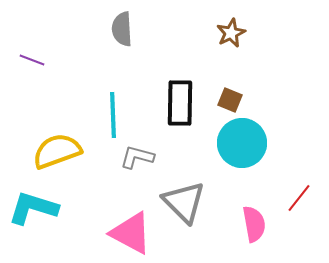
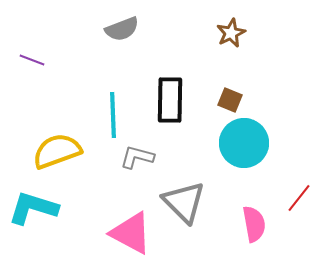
gray semicircle: rotated 108 degrees counterclockwise
black rectangle: moved 10 px left, 3 px up
cyan circle: moved 2 px right
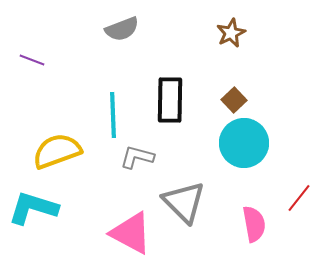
brown square: moved 4 px right; rotated 25 degrees clockwise
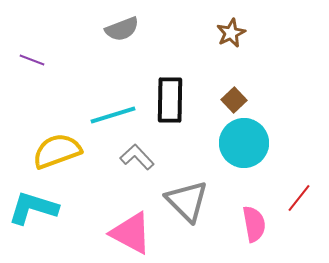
cyan line: rotated 75 degrees clockwise
gray L-shape: rotated 32 degrees clockwise
gray triangle: moved 3 px right, 1 px up
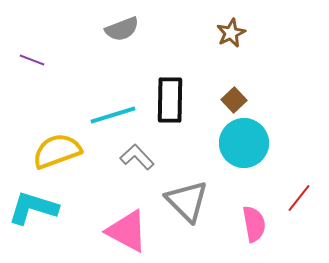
pink triangle: moved 4 px left, 2 px up
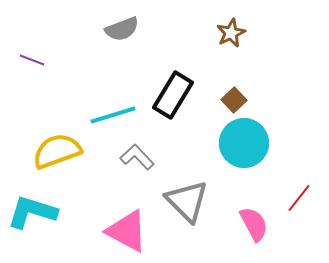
black rectangle: moved 3 px right, 5 px up; rotated 30 degrees clockwise
cyan L-shape: moved 1 px left, 4 px down
pink semicircle: rotated 18 degrees counterclockwise
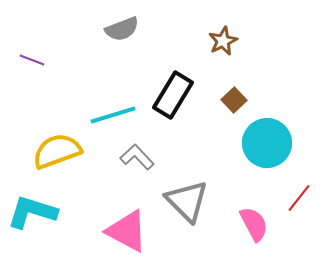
brown star: moved 8 px left, 8 px down
cyan circle: moved 23 px right
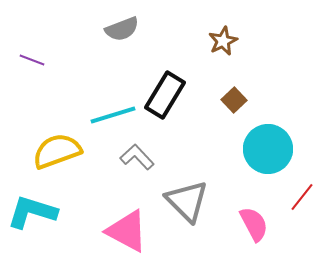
black rectangle: moved 8 px left
cyan circle: moved 1 px right, 6 px down
red line: moved 3 px right, 1 px up
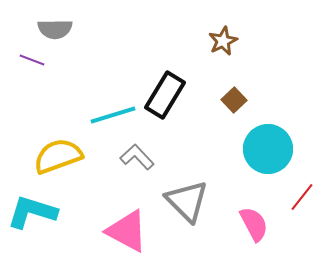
gray semicircle: moved 67 px left; rotated 20 degrees clockwise
yellow semicircle: moved 1 px right, 5 px down
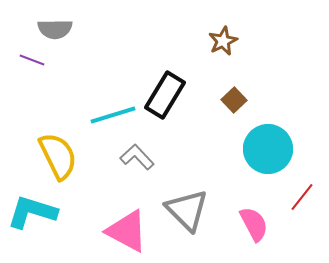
yellow semicircle: rotated 84 degrees clockwise
gray triangle: moved 9 px down
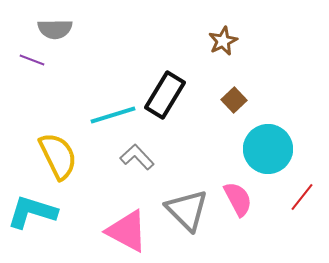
pink semicircle: moved 16 px left, 25 px up
